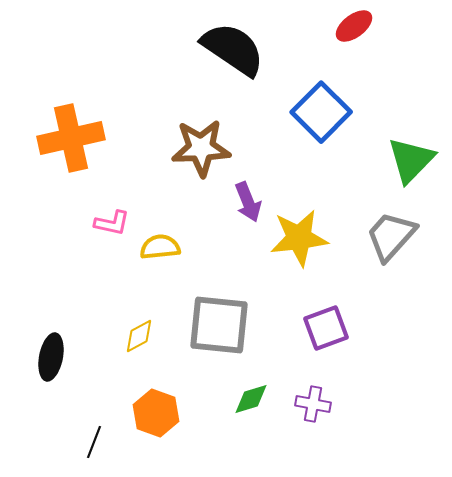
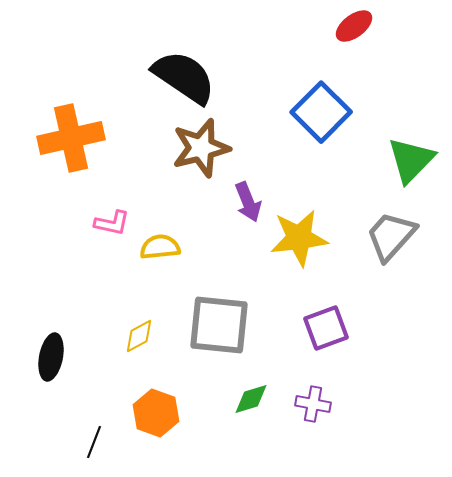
black semicircle: moved 49 px left, 28 px down
brown star: rotated 12 degrees counterclockwise
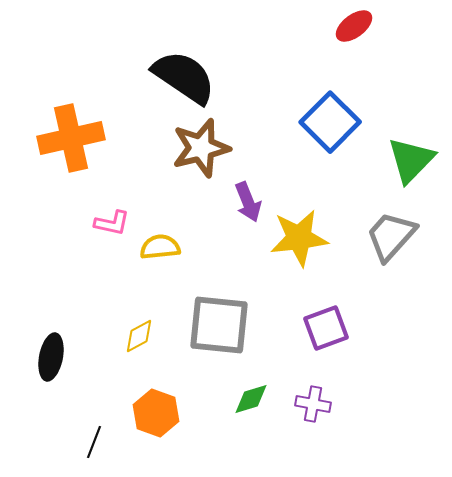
blue square: moved 9 px right, 10 px down
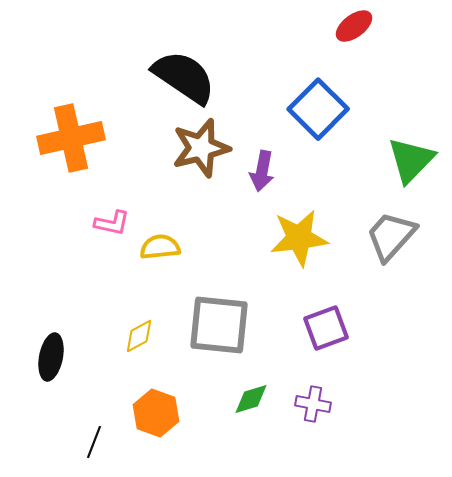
blue square: moved 12 px left, 13 px up
purple arrow: moved 14 px right, 31 px up; rotated 33 degrees clockwise
